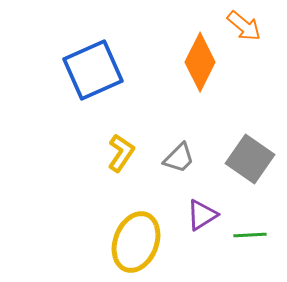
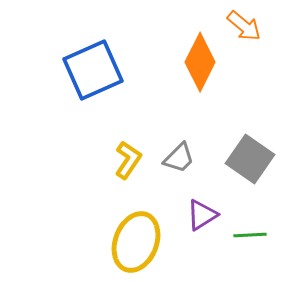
yellow L-shape: moved 7 px right, 7 px down
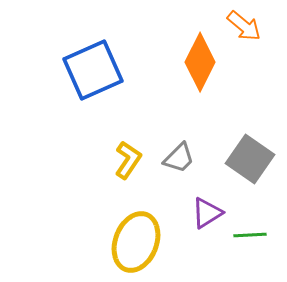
purple triangle: moved 5 px right, 2 px up
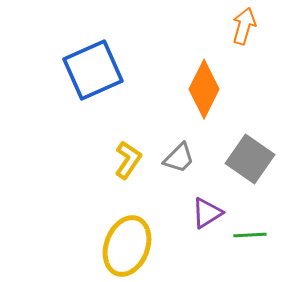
orange arrow: rotated 114 degrees counterclockwise
orange diamond: moved 4 px right, 27 px down
yellow ellipse: moved 9 px left, 4 px down
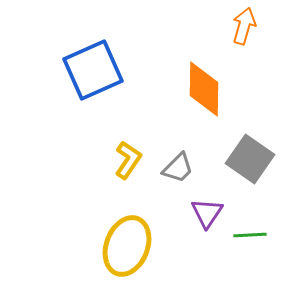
orange diamond: rotated 26 degrees counterclockwise
gray trapezoid: moved 1 px left, 10 px down
purple triangle: rotated 24 degrees counterclockwise
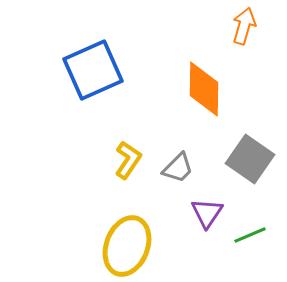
green line: rotated 20 degrees counterclockwise
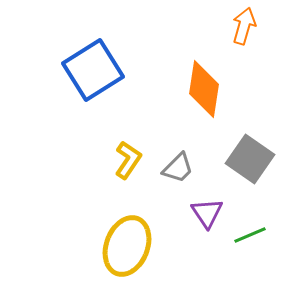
blue square: rotated 8 degrees counterclockwise
orange diamond: rotated 8 degrees clockwise
purple triangle: rotated 8 degrees counterclockwise
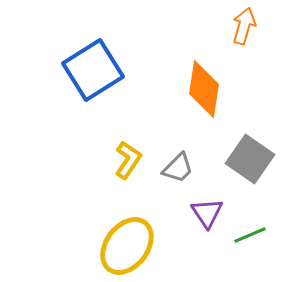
yellow ellipse: rotated 16 degrees clockwise
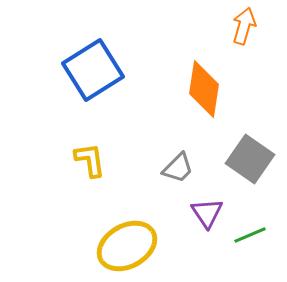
yellow L-shape: moved 38 px left; rotated 42 degrees counterclockwise
yellow ellipse: rotated 24 degrees clockwise
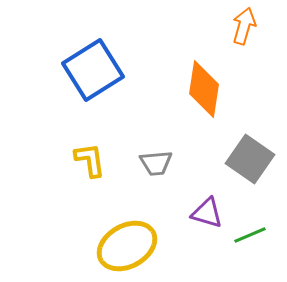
gray trapezoid: moved 22 px left, 5 px up; rotated 40 degrees clockwise
purple triangle: rotated 40 degrees counterclockwise
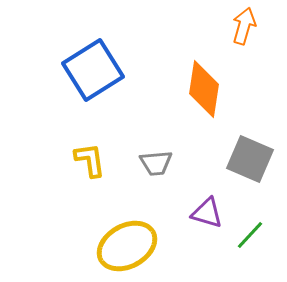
gray square: rotated 12 degrees counterclockwise
green line: rotated 24 degrees counterclockwise
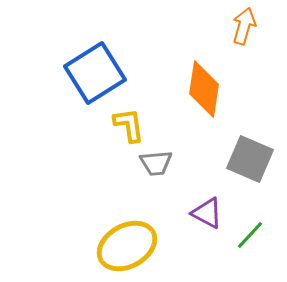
blue square: moved 2 px right, 3 px down
yellow L-shape: moved 39 px right, 35 px up
purple triangle: rotated 12 degrees clockwise
